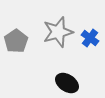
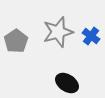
blue cross: moved 1 px right, 2 px up
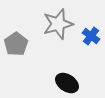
gray star: moved 8 px up
gray pentagon: moved 3 px down
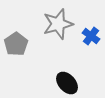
black ellipse: rotated 15 degrees clockwise
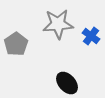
gray star: rotated 12 degrees clockwise
